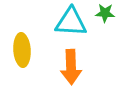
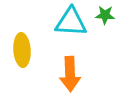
green star: moved 2 px down
orange arrow: moved 1 px left, 7 px down
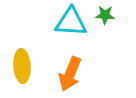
yellow ellipse: moved 16 px down
orange arrow: rotated 24 degrees clockwise
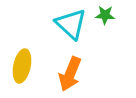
cyan triangle: moved 2 px down; rotated 40 degrees clockwise
yellow ellipse: rotated 16 degrees clockwise
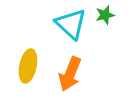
green star: rotated 18 degrees counterclockwise
yellow ellipse: moved 6 px right
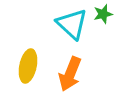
green star: moved 2 px left, 1 px up
cyan triangle: moved 1 px right
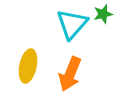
cyan triangle: rotated 28 degrees clockwise
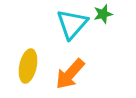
orange arrow: rotated 20 degrees clockwise
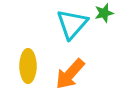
green star: moved 1 px right, 1 px up
yellow ellipse: rotated 12 degrees counterclockwise
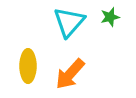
green star: moved 6 px right, 4 px down
cyan triangle: moved 3 px left, 2 px up
